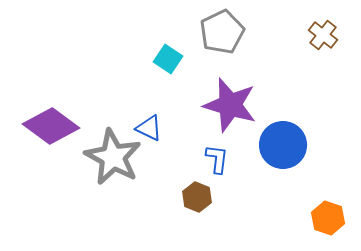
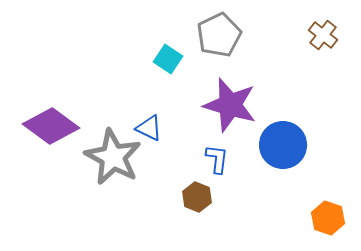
gray pentagon: moved 3 px left, 3 px down
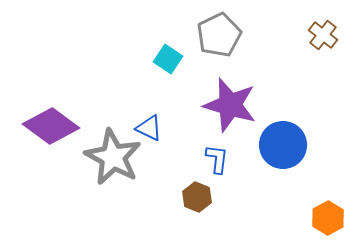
orange hexagon: rotated 12 degrees clockwise
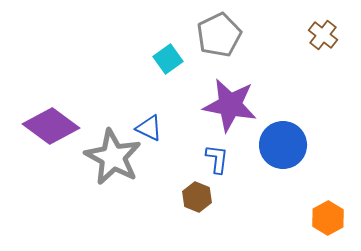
cyan square: rotated 20 degrees clockwise
purple star: rotated 6 degrees counterclockwise
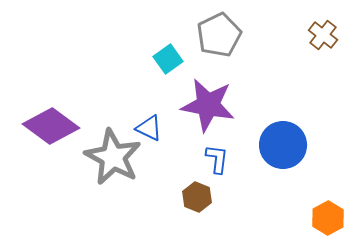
purple star: moved 22 px left
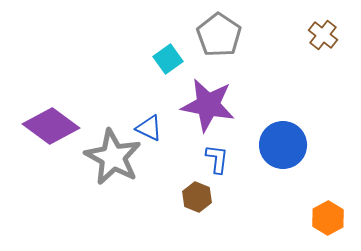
gray pentagon: rotated 12 degrees counterclockwise
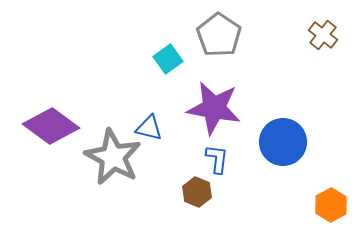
purple star: moved 6 px right, 3 px down
blue triangle: rotated 12 degrees counterclockwise
blue circle: moved 3 px up
brown hexagon: moved 5 px up
orange hexagon: moved 3 px right, 13 px up
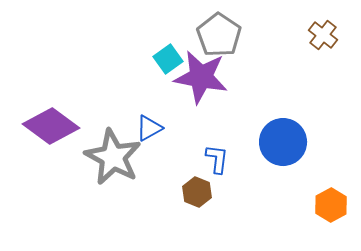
purple star: moved 13 px left, 31 px up
blue triangle: rotated 44 degrees counterclockwise
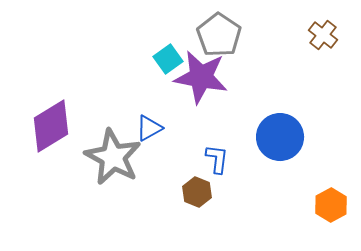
purple diamond: rotated 68 degrees counterclockwise
blue circle: moved 3 px left, 5 px up
